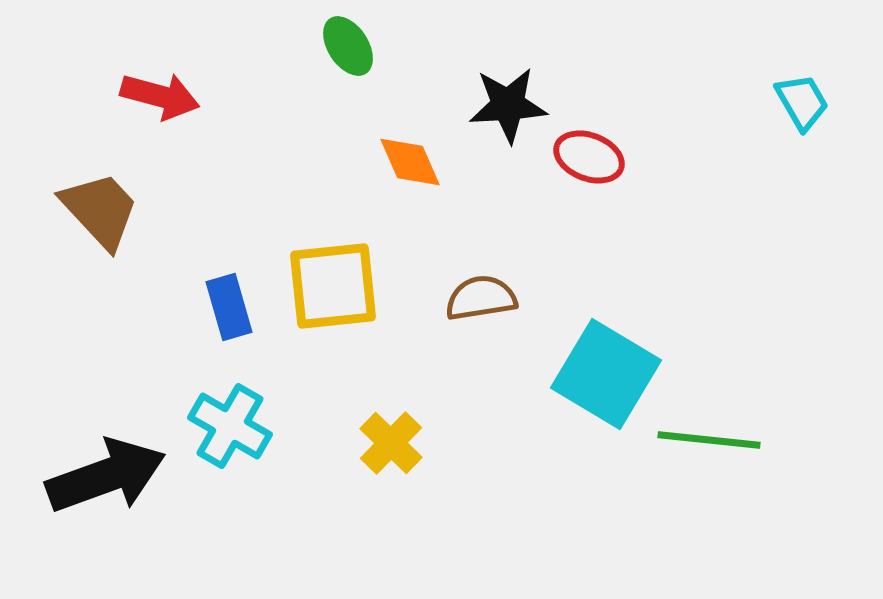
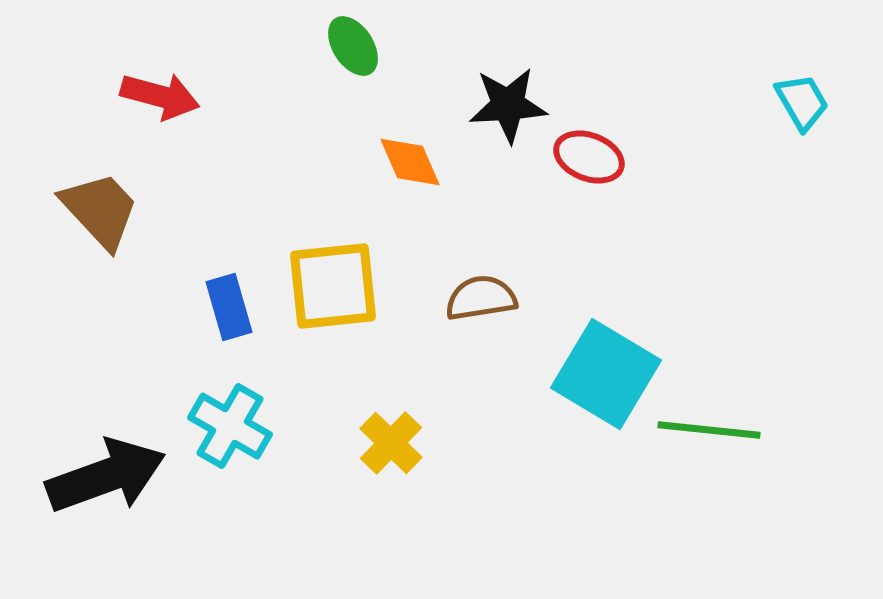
green ellipse: moved 5 px right
green line: moved 10 px up
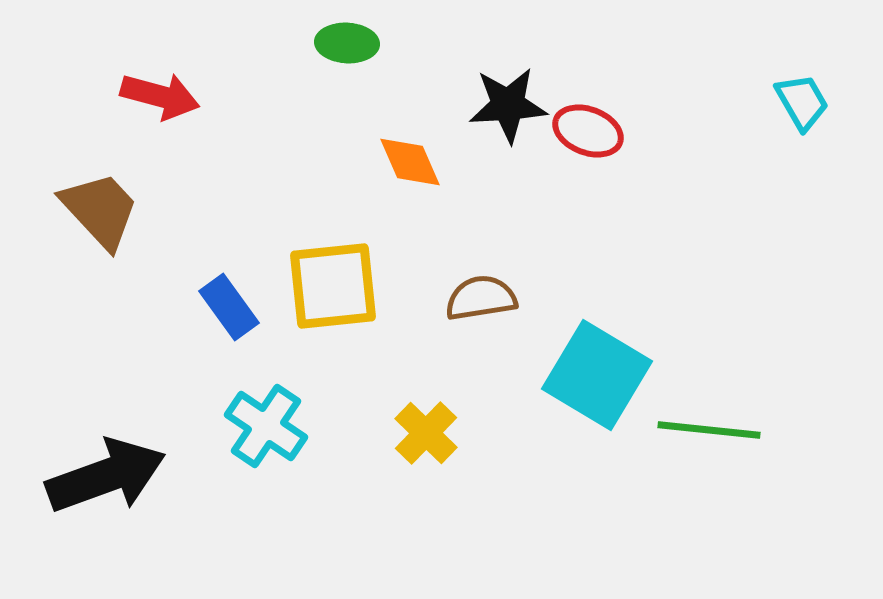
green ellipse: moved 6 px left, 3 px up; rotated 54 degrees counterclockwise
red ellipse: moved 1 px left, 26 px up
blue rectangle: rotated 20 degrees counterclockwise
cyan square: moved 9 px left, 1 px down
cyan cross: moved 36 px right; rotated 4 degrees clockwise
yellow cross: moved 35 px right, 10 px up
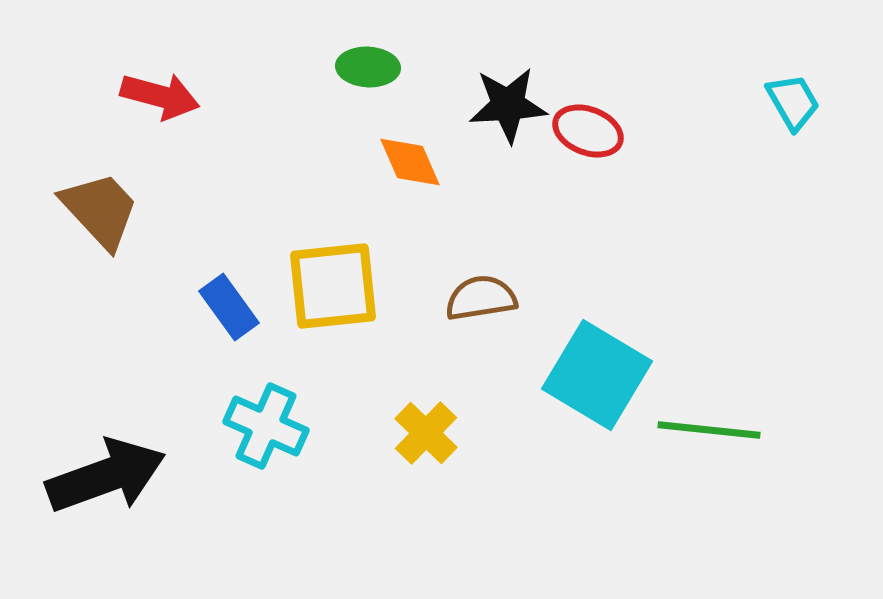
green ellipse: moved 21 px right, 24 px down
cyan trapezoid: moved 9 px left
cyan cross: rotated 10 degrees counterclockwise
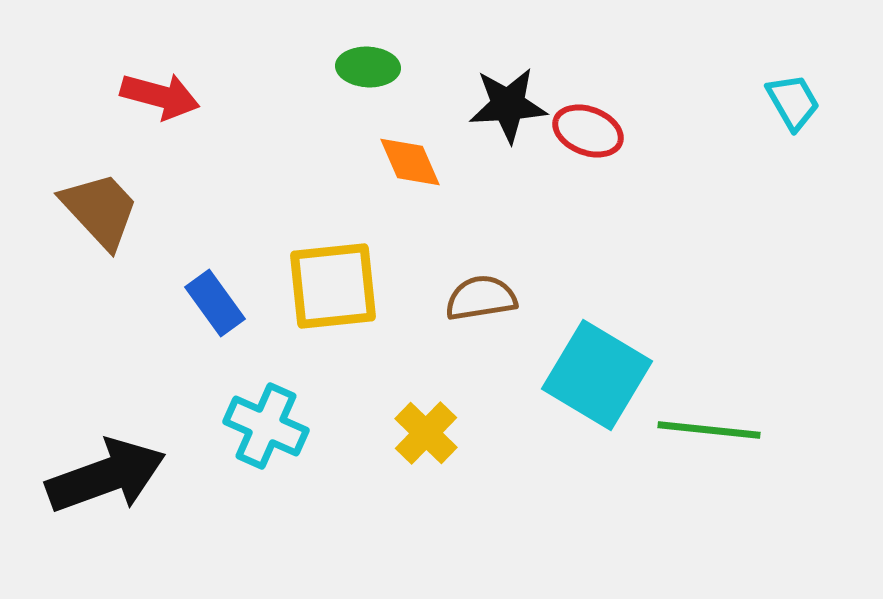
blue rectangle: moved 14 px left, 4 px up
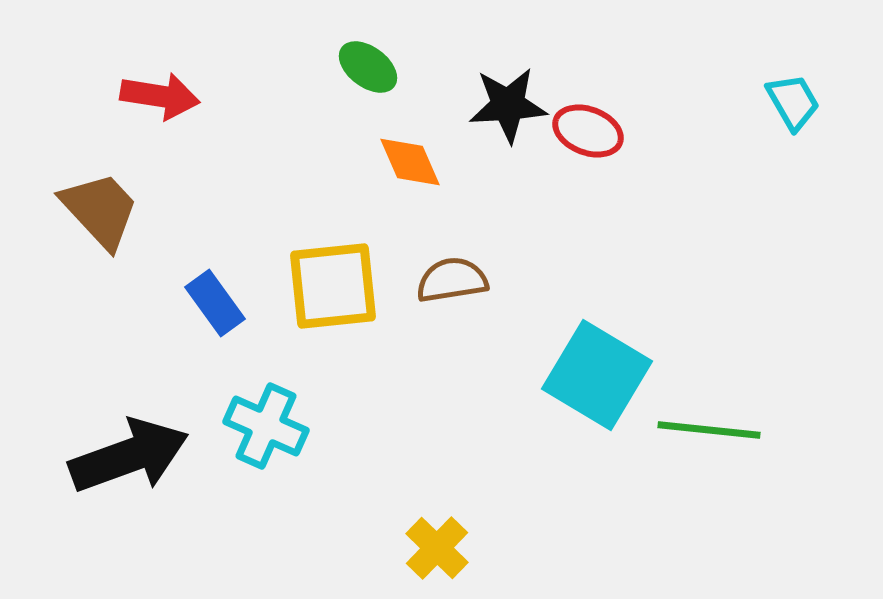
green ellipse: rotated 34 degrees clockwise
red arrow: rotated 6 degrees counterclockwise
brown semicircle: moved 29 px left, 18 px up
yellow cross: moved 11 px right, 115 px down
black arrow: moved 23 px right, 20 px up
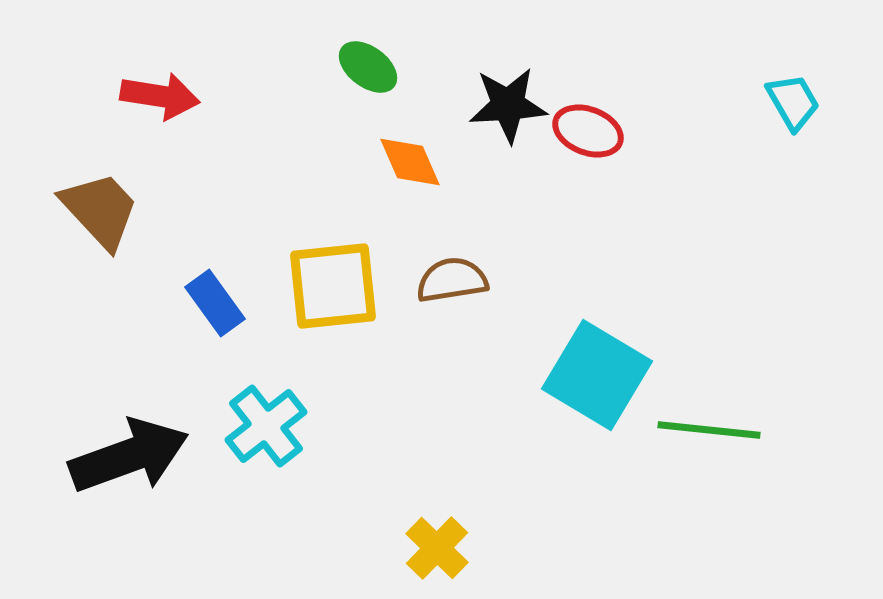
cyan cross: rotated 28 degrees clockwise
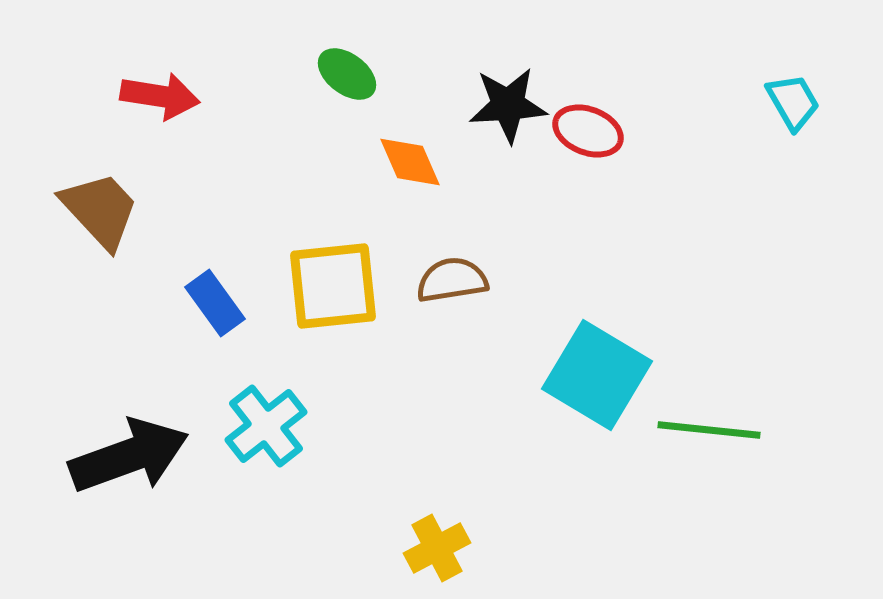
green ellipse: moved 21 px left, 7 px down
yellow cross: rotated 18 degrees clockwise
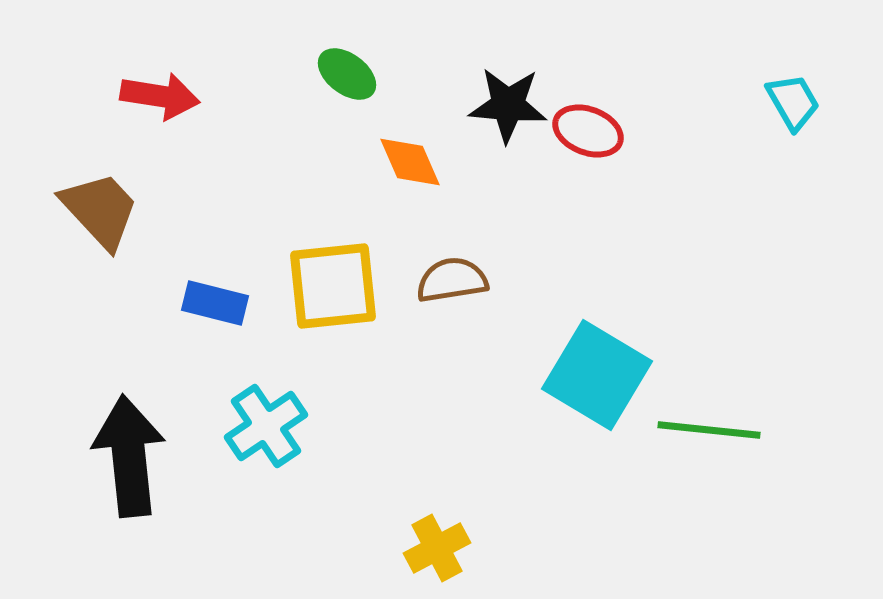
black star: rotated 8 degrees clockwise
blue rectangle: rotated 40 degrees counterclockwise
cyan cross: rotated 4 degrees clockwise
black arrow: rotated 76 degrees counterclockwise
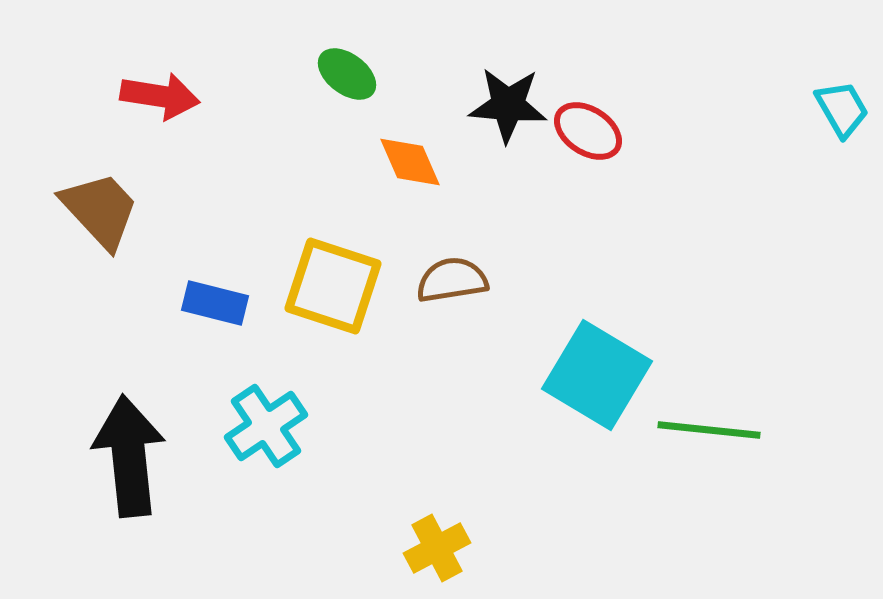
cyan trapezoid: moved 49 px right, 7 px down
red ellipse: rotated 12 degrees clockwise
yellow square: rotated 24 degrees clockwise
